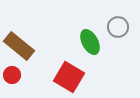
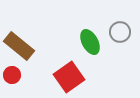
gray circle: moved 2 px right, 5 px down
red square: rotated 24 degrees clockwise
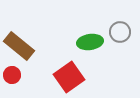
green ellipse: rotated 70 degrees counterclockwise
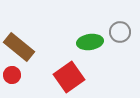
brown rectangle: moved 1 px down
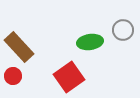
gray circle: moved 3 px right, 2 px up
brown rectangle: rotated 8 degrees clockwise
red circle: moved 1 px right, 1 px down
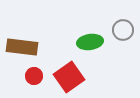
brown rectangle: moved 3 px right; rotated 40 degrees counterclockwise
red circle: moved 21 px right
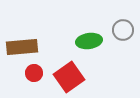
green ellipse: moved 1 px left, 1 px up
brown rectangle: rotated 12 degrees counterclockwise
red circle: moved 3 px up
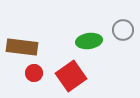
brown rectangle: rotated 12 degrees clockwise
red square: moved 2 px right, 1 px up
